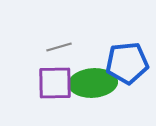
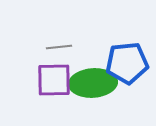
gray line: rotated 10 degrees clockwise
purple square: moved 1 px left, 3 px up
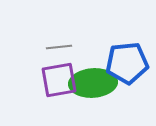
purple square: moved 5 px right; rotated 9 degrees counterclockwise
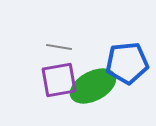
gray line: rotated 15 degrees clockwise
green ellipse: moved 3 px down; rotated 24 degrees counterclockwise
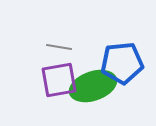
blue pentagon: moved 5 px left
green ellipse: rotated 9 degrees clockwise
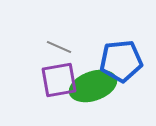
gray line: rotated 15 degrees clockwise
blue pentagon: moved 1 px left, 2 px up
